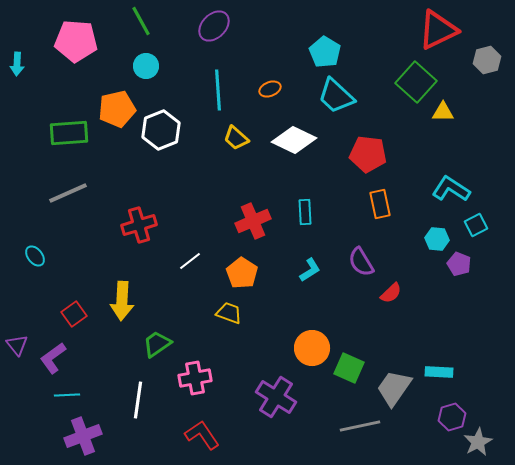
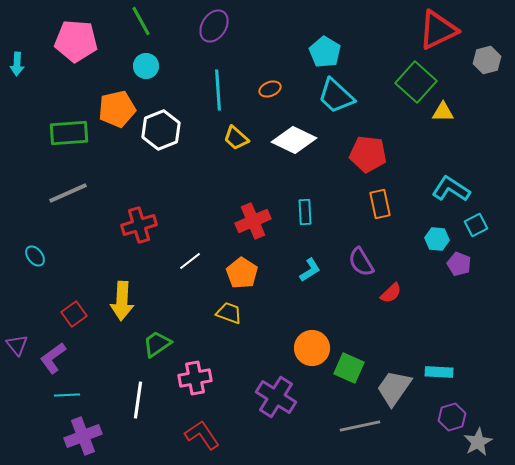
purple ellipse at (214, 26): rotated 12 degrees counterclockwise
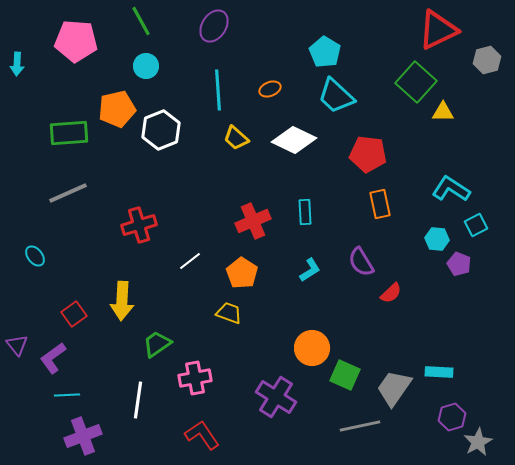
green square at (349, 368): moved 4 px left, 7 px down
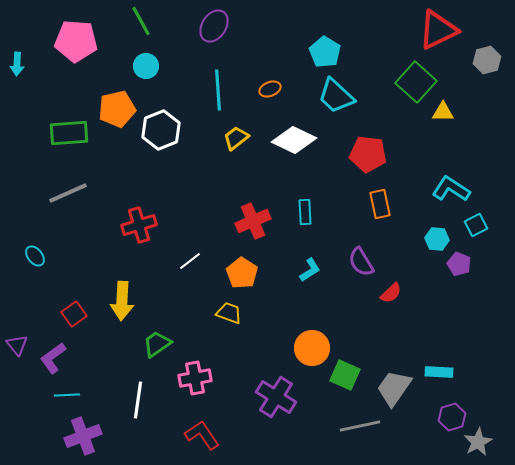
yellow trapezoid at (236, 138): rotated 100 degrees clockwise
